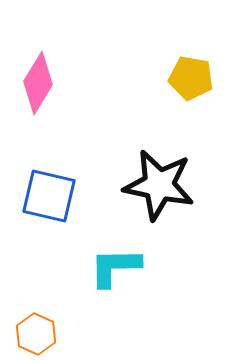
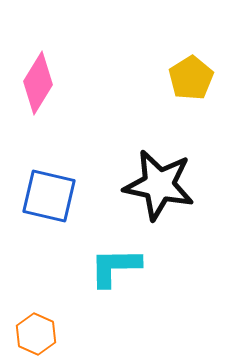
yellow pentagon: rotated 30 degrees clockwise
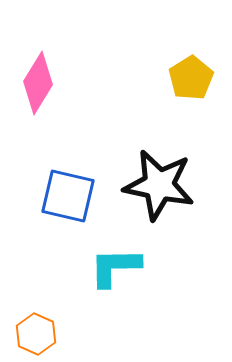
blue square: moved 19 px right
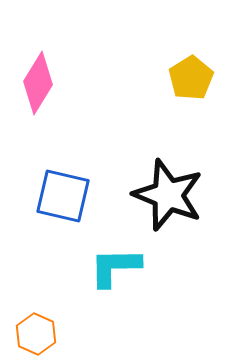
black star: moved 9 px right, 10 px down; rotated 10 degrees clockwise
blue square: moved 5 px left
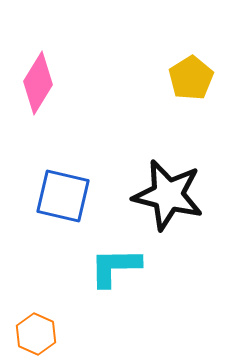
black star: rotated 8 degrees counterclockwise
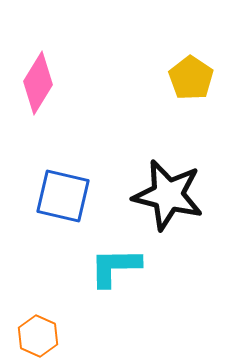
yellow pentagon: rotated 6 degrees counterclockwise
orange hexagon: moved 2 px right, 2 px down
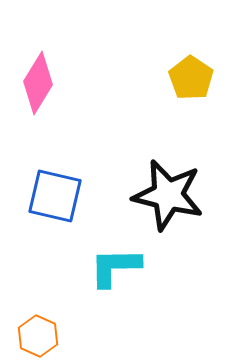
blue square: moved 8 px left
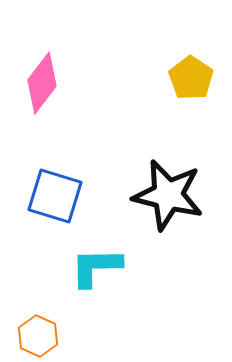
pink diamond: moved 4 px right; rotated 6 degrees clockwise
blue square: rotated 4 degrees clockwise
cyan L-shape: moved 19 px left
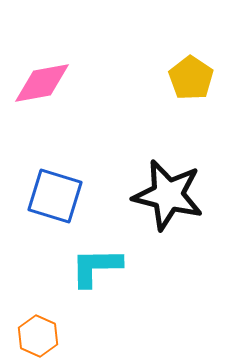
pink diamond: rotated 42 degrees clockwise
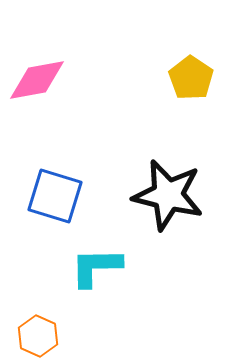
pink diamond: moved 5 px left, 3 px up
